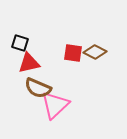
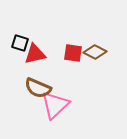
red triangle: moved 6 px right, 9 px up
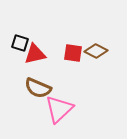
brown diamond: moved 1 px right, 1 px up
pink triangle: moved 4 px right, 4 px down
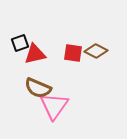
black square: rotated 36 degrees counterclockwise
pink triangle: moved 5 px left, 3 px up; rotated 12 degrees counterclockwise
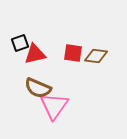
brown diamond: moved 5 px down; rotated 20 degrees counterclockwise
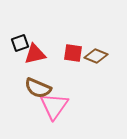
brown diamond: rotated 15 degrees clockwise
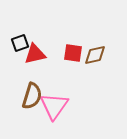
brown diamond: moved 1 px left, 1 px up; rotated 35 degrees counterclockwise
brown semicircle: moved 6 px left, 8 px down; rotated 96 degrees counterclockwise
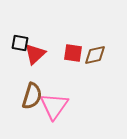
black square: rotated 30 degrees clockwise
red triangle: rotated 30 degrees counterclockwise
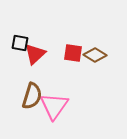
brown diamond: rotated 45 degrees clockwise
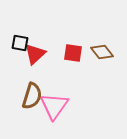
brown diamond: moved 7 px right, 3 px up; rotated 20 degrees clockwise
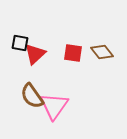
brown semicircle: rotated 128 degrees clockwise
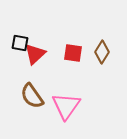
brown diamond: rotated 70 degrees clockwise
pink triangle: moved 12 px right
